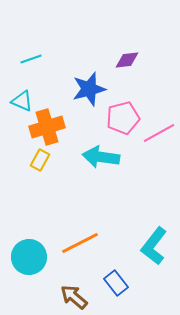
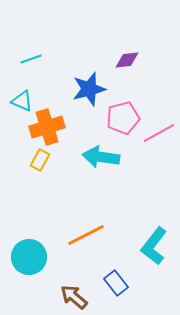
orange line: moved 6 px right, 8 px up
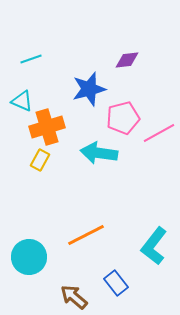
cyan arrow: moved 2 px left, 4 px up
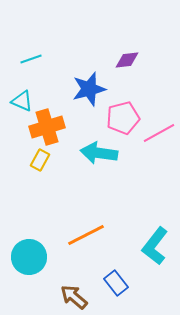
cyan L-shape: moved 1 px right
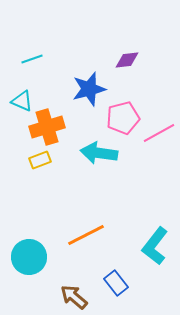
cyan line: moved 1 px right
yellow rectangle: rotated 40 degrees clockwise
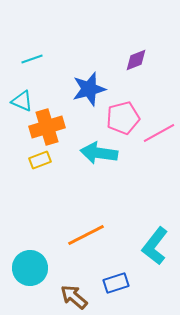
purple diamond: moved 9 px right; rotated 15 degrees counterclockwise
cyan circle: moved 1 px right, 11 px down
blue rectangle: rotated 70 degrees counterclockwise
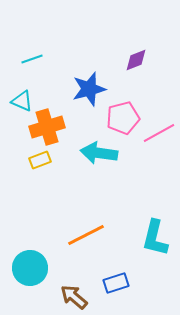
cyan L-shape: moved 8 px up; rotated 24 degrees counterclockwise
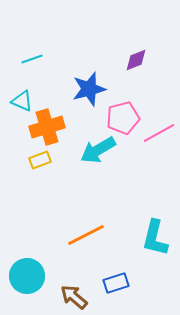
cyan arrow: moved 1 px left, 3 px up; rotated 39 degrees counterclockwise
cyan circle: moved 3 px left, 8 px down
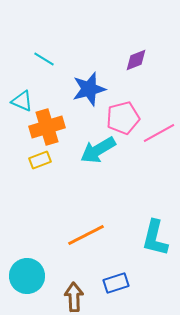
cyan line: moved 12 px right; rotated 50 degrees clockwise
brown arrow: rotated 48 degrees clockwise
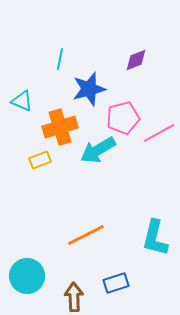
cyan line: moved 16 px right; rotated 70 degrees clockwise
orange cross: moved 13 px right
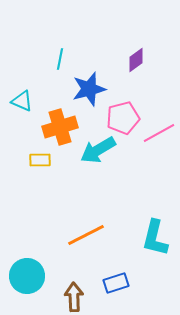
purple diamond: rotated 15 degrees counterclockwise
yellow rectangle: rotated 20 degrees clockwise
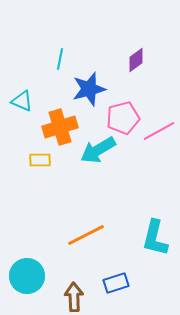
pink line: moved 2 px up
